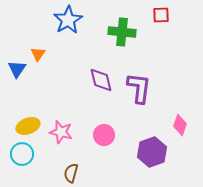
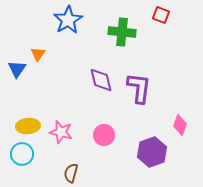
red square: rotated 24 degrees clockwise
yellow ellipse: rotated 15 degrees clockwise
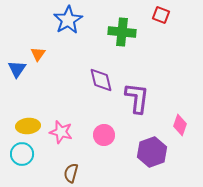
purple L-shape: moved 2 px left, 10 px down
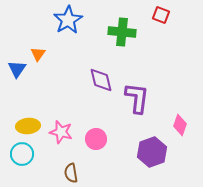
pink circle: moved 8 px left, 4 px down
brown semicircle: rotated 24 degrees counterclockwise
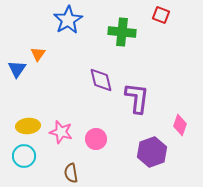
cyan circle: moved 2 px right, 2 px down
